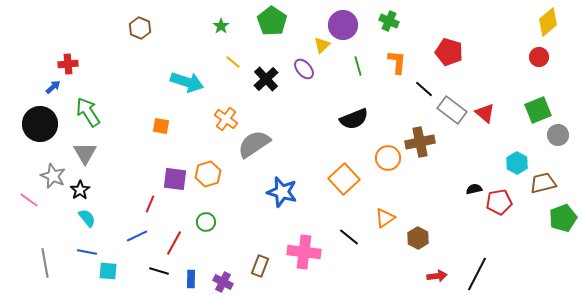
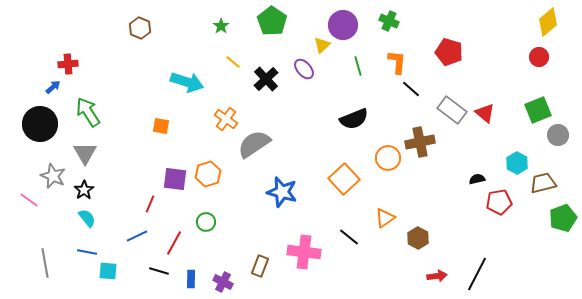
black line at (424, 89): moved 13 px left
black semicircle at (474, 189): moved 3 px right, 10 px up
black star at (80, 190): moved 4 px right
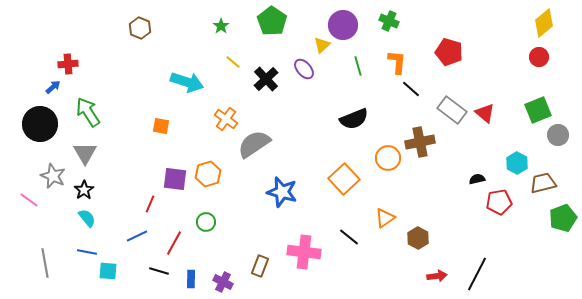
yellow diamond at (548, 22): moved 4 px left, 1 px down
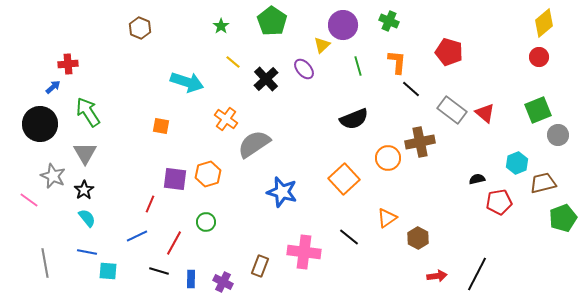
cyan hexagon at (517, 163): rotated 10 degrees clockwise
orange triangle at (385, 218): moved 2 px right
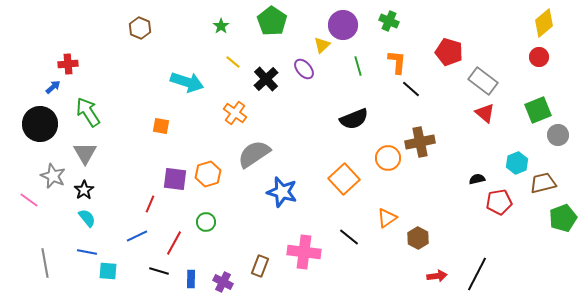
gray rectangle at (452, 110): moved 31 px right, 29 px up
orange cross at (226, 119): moved 9 px right, 6 px up
gray semicircle at (254, 144): moved 10 px down
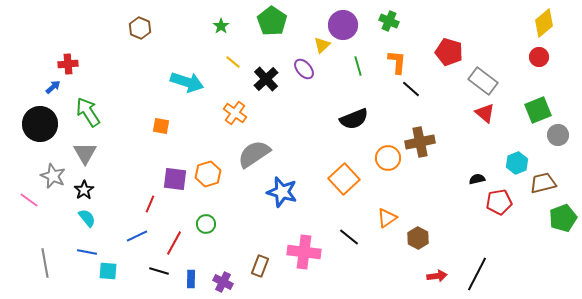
green circle at (206, 222): moved 2 px down
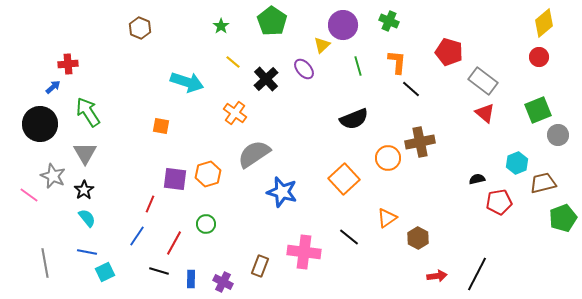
pink line at (29, 200): moved 5 px up
blue line at (137, 236): rotated 30 degrees counterclockwise
cyan square at (108, 271): moved 3 px left, 1 px down; rotated 30 degrees counterclockwise
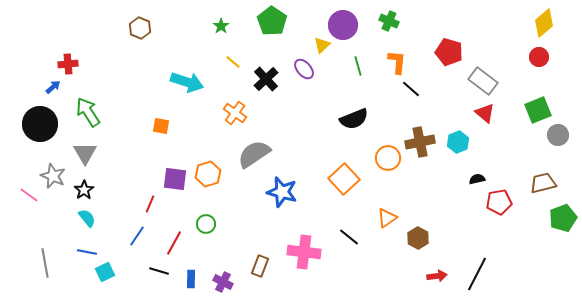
cyan hexagon at (517, 163): moved 59 px left, 21 px up
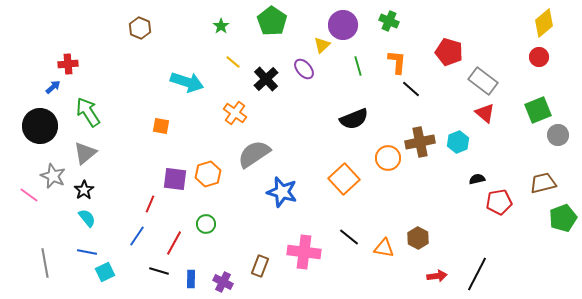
black circle at (40, 124): moved 2 px down
gray triangle at (85, 153): rotated 20 degrees clockwise
orange triangle at (387, 218): moved 3 px left, 30 px down; rotated 45 degrees clockwise
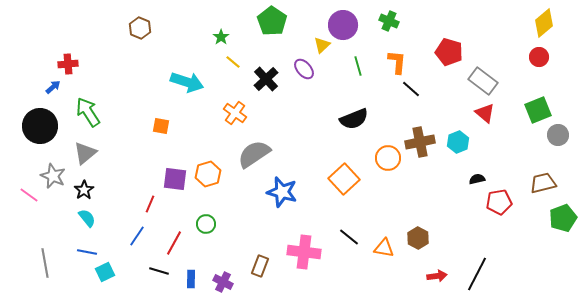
green star at (221, 26): moved 11 px down
